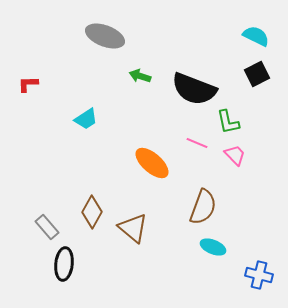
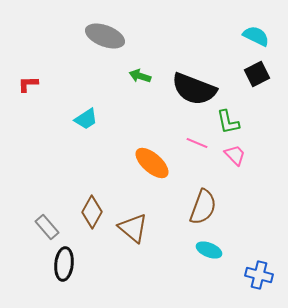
cyan ellipse: moved 4 px left, 3 px down
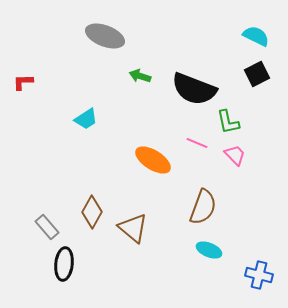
red L-shape: moved 5 px left, 2 px up
orange ellipse: moved 1 px right, 3 px up; rotated 9 degrees counterclockwise
